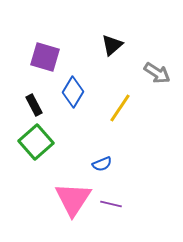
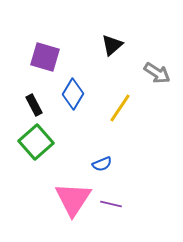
blue diamond: moved 2 px down
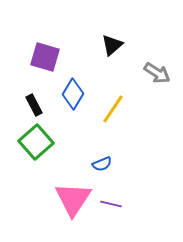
yellow line: moved 7 px left, 1 px down
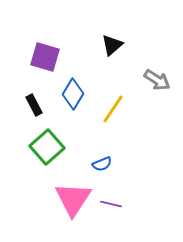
gray arrow: moved 7 px down
green square: moved 11 px right, 5 px down
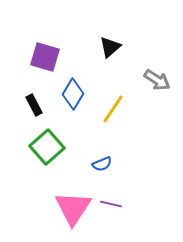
black triangle: moved 2 px left, 2 px down
pink triangle: moved 9 px down
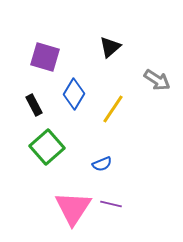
blue diamond: moved 1 px right
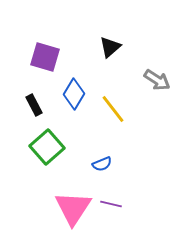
yellow line: rotated 72 degrees counterclockwise
